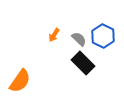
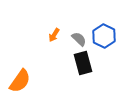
blue hexagon: moved 1 px right
black rectangle: rotated 30 degrees clockwise
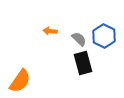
orange arrow: moved 4 px left, 4 px up; rotated 64 degrees clockwise
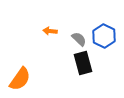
orange semicircle: moved 2 px up
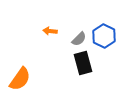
gray semicircle: rotated 91 degrees clockwise
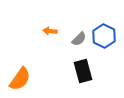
black rectangle: moved 8 px down
